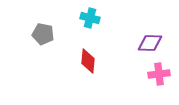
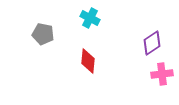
cyan cross: rotated 12 degrees clockwise
purple diamond: moved 2 px right; rotated 35 degrees counterclockwise
pink cross: moved 3 px right
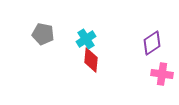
cyan cross: moved 4 px left, 21 px down; rotated 30 degrees clockwise
red diamond: moved 3 px right, 1 px up
pink cross: rotated 15 degrees clockwise
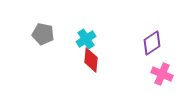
pink cross: rotated 15 degrees clockwise
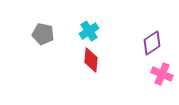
cyan cross: moved 3 px right, 8 px up
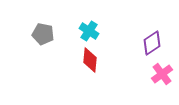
cyan cross: rotated 24 degrees counterclockwise
red diamond: moved 1 px left
pink cross: rotated 30 degrees clockwise
